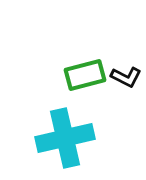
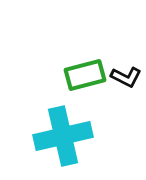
cyan cross: moved 2 px left, 2 px up
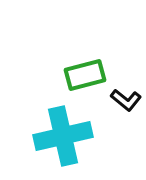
black L-shape: moved 23 px down; rotated 12 degrees clockwise
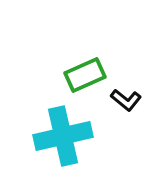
green rectangle: rotated 9 degrees counterclockwise
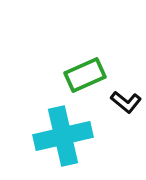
black L-shape: moved 2 px down
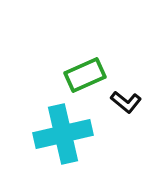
cyan cross: moved 2 px up
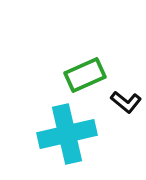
cyan cross: moved 4 px right
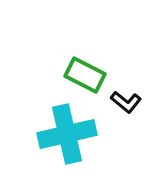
green rectangle: rotated 51 degrees clockwise
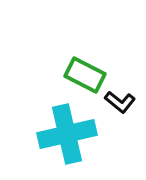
black L-shape: moved 6 px left
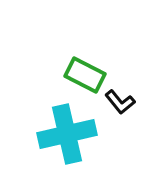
black L-shape: rotated 12 degrees clockwise
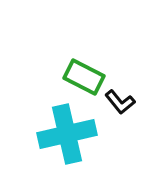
green rectangle: moved 1 px left, 2 px down
